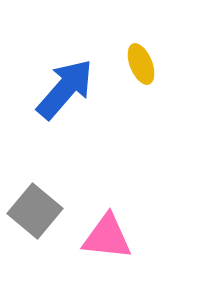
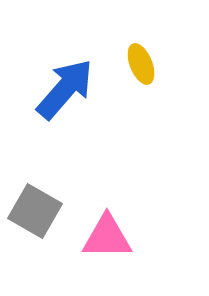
gray square: rotated 10 degrees counterclockwise
pink triangle: rotated 6 degrees counterclockwise
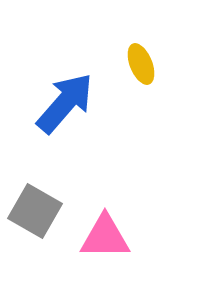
blue arrow: moved 14 px down
pink triangle: moved 2 px left
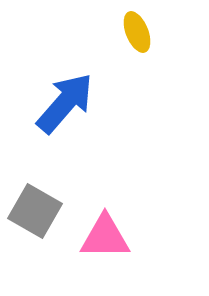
yellow ellipse: moved 4 px left, 32 px up
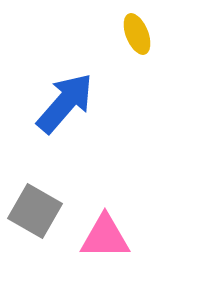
yellow ellipse: moved 2 px down
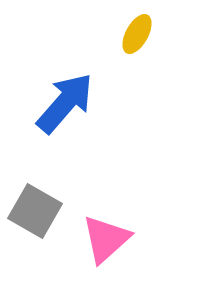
yellow ellipse: rotated 51 degrees clockwise
pink triangle: moved 1 px right, 2 px down; rotated 42 degrees counterclockwise
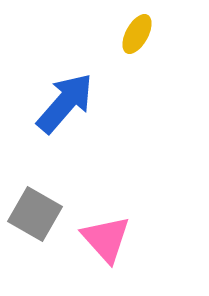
gray square: moved 3 px down
pink triangle: rotated 30 degrees counterclockwise
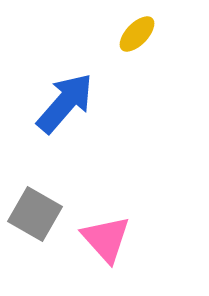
yellow ellipse: rotated 15 degrees clockwise
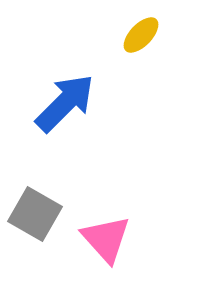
yellow ellipse: moved 4 px right, 1 px down
blue arrow: rotated 4 degrees clockwise
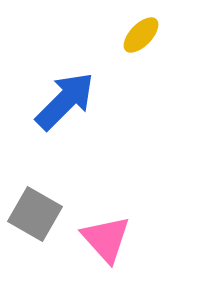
blue arrow: moved 2 px up
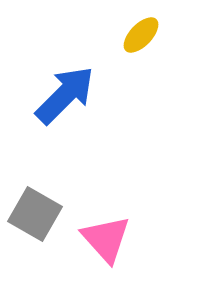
blue arrow: moved 6 px up
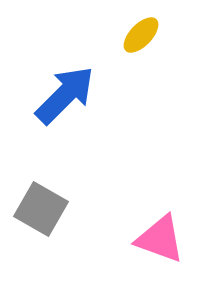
gray square: moved 6 px right, 5 px up
pink triangle: moved 54 px right; rotated 28 degrees counterclockwise
